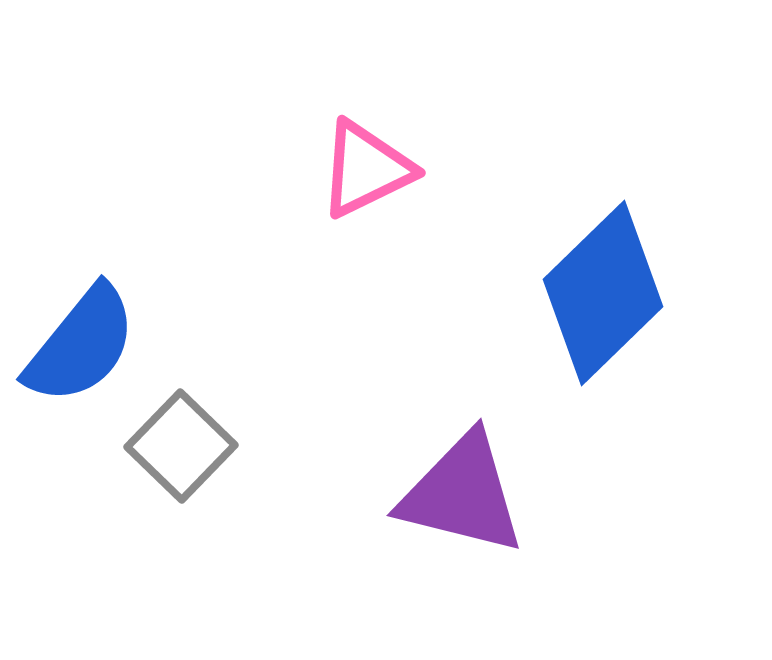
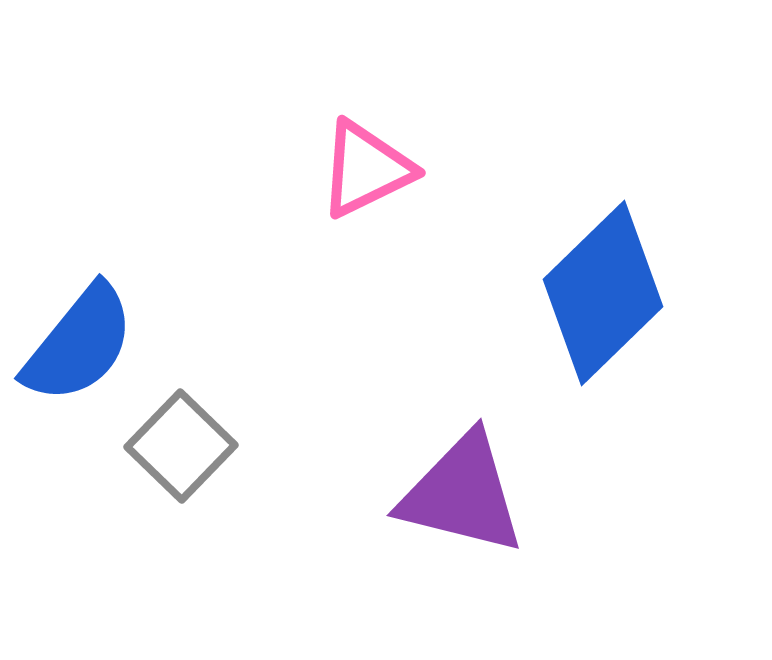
blue semicircle: moved 2 px left, 1 px up
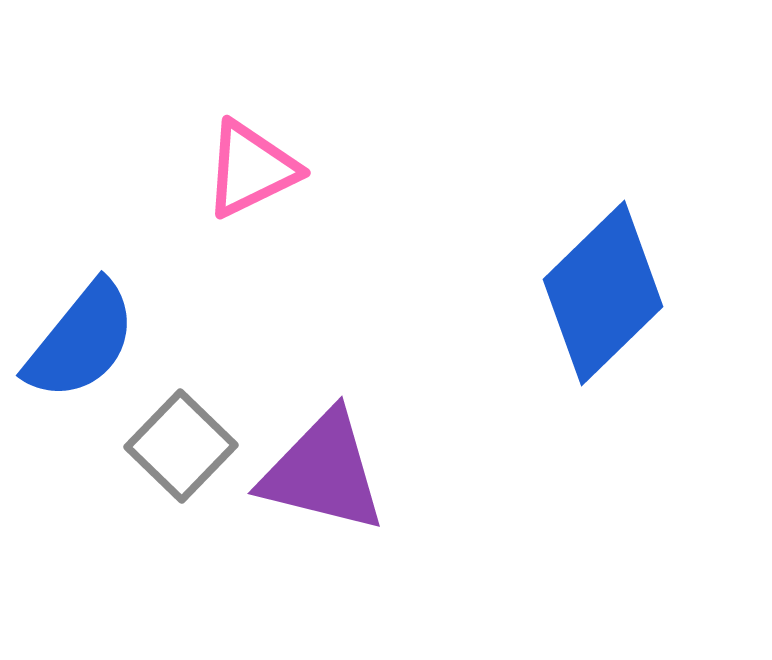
pink triangle: moved 115 px left
blue semicircle: moved 2 px right, 3 px up
purple triangle: moved 139 px left, 22 px up
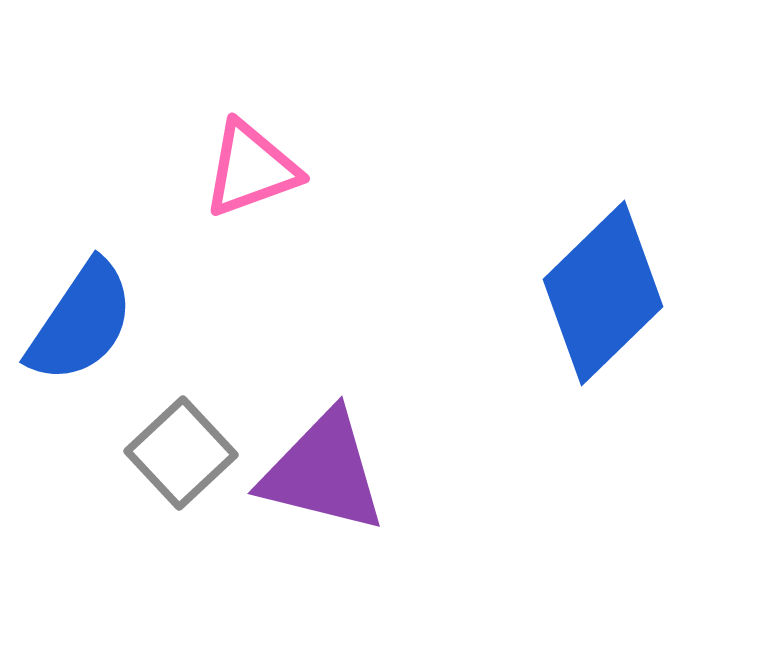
pink triangle: rotated 6 degrees clockwise
blue semicircle: moved 19 px up; rotated 5 degrees counterclockwise
gray square: moved 7 px down; rotated 3 degrees clockwise
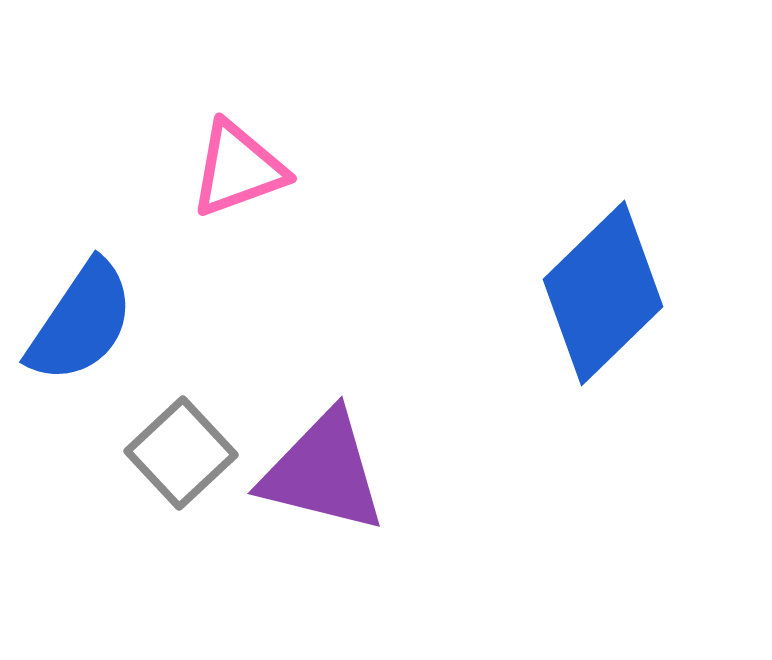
pink triangle: moved 13 px left
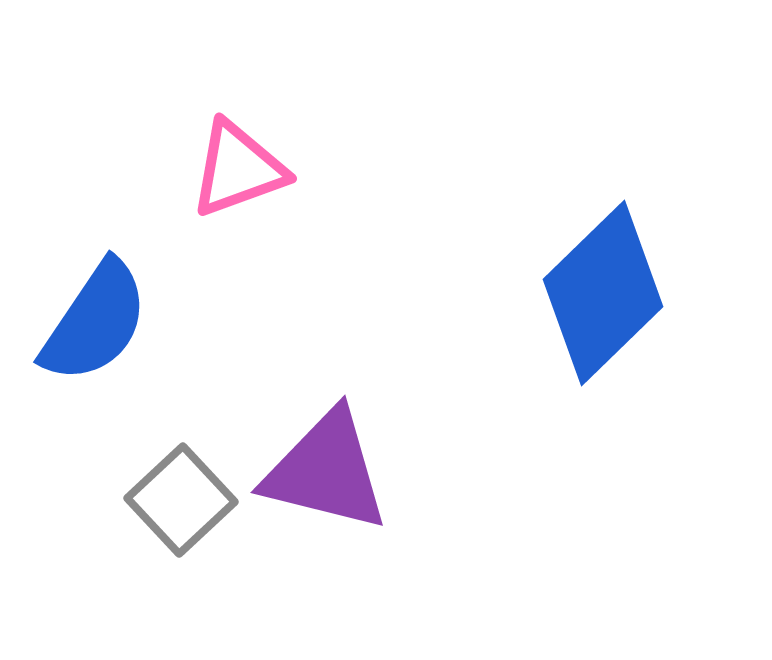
blue semicircle: moved 14 px right
gray square: moved 47 px down
purple triangle: moved 3 px right, 1 px up
